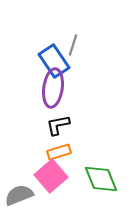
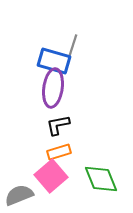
blue rectangle: rotated 40 degrees counterclockwise
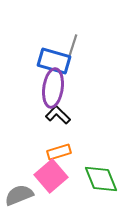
black L-shape: moved 10 px up; rotated 55 degrees clockwise
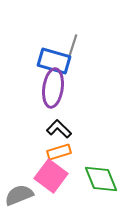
black L-shape: moved 1 px right, 14 px down
pink square: rotated 12 degrees counterclockwise
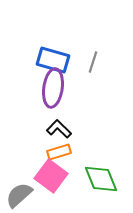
gray line: moved 20 px right, 17 px down
blue rectangle: moved 1 px left, 1 px up
gray semicircle: rotated 20 degrees counterclockwise
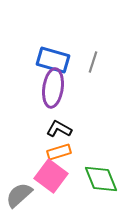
black L-shape: rotated 15 degrees counterclockwise
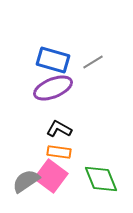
gray line: rotated 40 degrees clockwise
purple ellipse: rotated 60 degrees clockwise
orange rectangle: rotated 25 degrees clockwise
gray semicircle: moved 7 px right, 14 px up; rotated 8 degrees clockwise
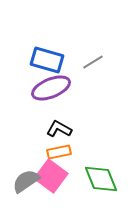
blue rectangle: moved 6 px left
purple ellipse: moved 2 px left
orange rectangle: rotated 20 degrees counterclockwise
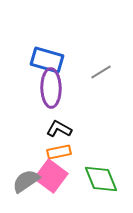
gray line: moved 8 px right, 10 px down
purple ellipse: rotated 69 degrees counterclockwise
